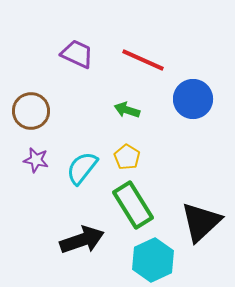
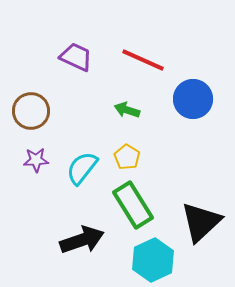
purple trapezoid: moved 1 px left, 3 px down
purple star: rotated 15 degrees counterclockwise
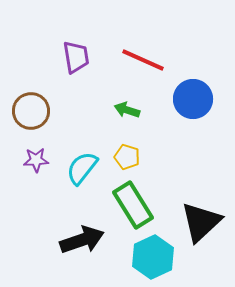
purple trapezoid: rotated 56 degrees clockwise
yellow pentagon: rotated 15 degrees counterclockwise
cyan hexagon: moved 3 px up
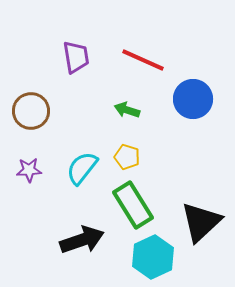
purple star: moved 7 px left, 10 px down
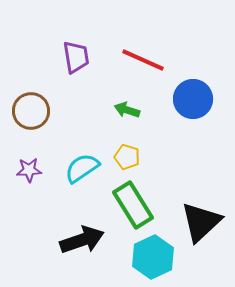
cyan semicircle: rotated 18 degrees clockwise
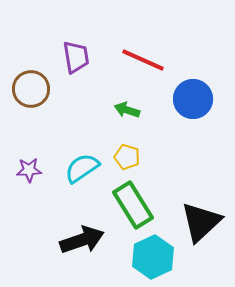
brown circle: moved 22 px up
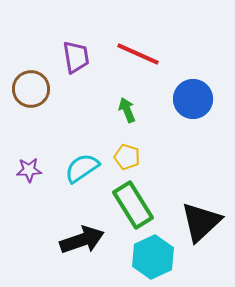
red line: moved 5 px left, 6 px up
green arrow: rotated 50 degrees clockwise
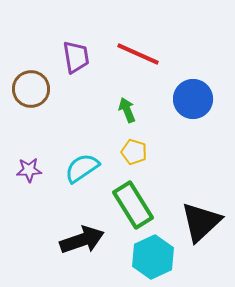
yellow pentagon: moved 7 px right, 5 px up
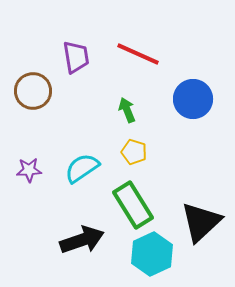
brown circle: moved 2 px right, 2 px down
cyan hexagon: moved 1 px left, 3 px up
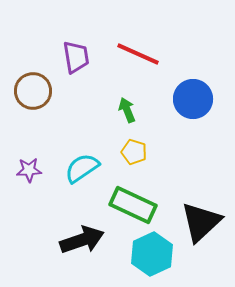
green rectangle: rotated 33 degrees counterclockwise
